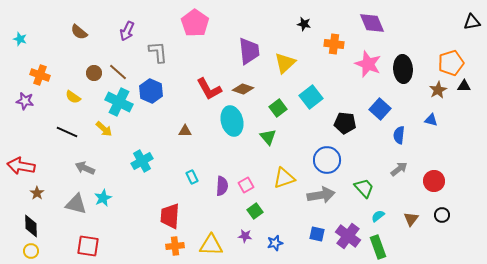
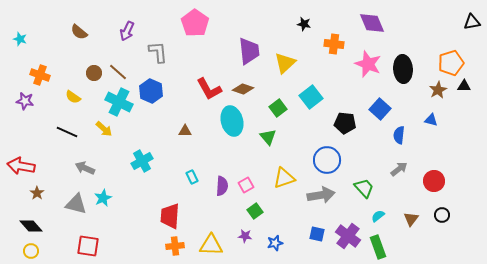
black diamond at (31, 226): rotated 40 degrees counterclockwise
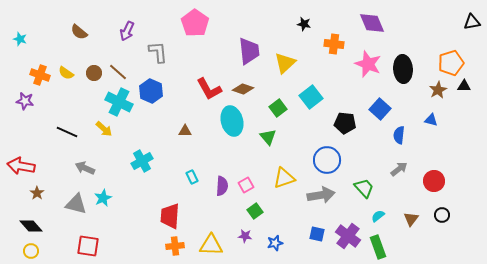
yellow semicircle at (73, 97): moved 7 px left, 24 px up
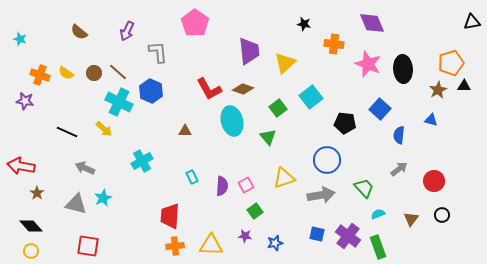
cyan semicircle at (378, 216): moved 2 px up; rotated 16 degrees clockwise
